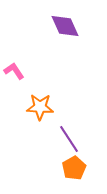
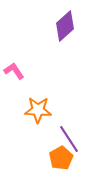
purple diamond: rotated 72 degrees clockwise
orange star: moved 2 px left, 3 px down
orange pentagon: moved 13 px left, 10 px up
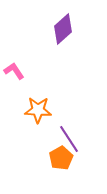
purple diamond: moved 2 px left, 3 px down
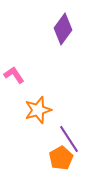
purple diamond: rotated 12 degrees counterclockwise
pink L-shape: moved 4 px down
orange star: rotated 20 degrees counterclockwise
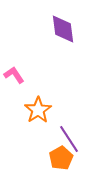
purple diamond: rotated 44 degrees counterclockwise
orange star: rotated 16 degrees counterclockwise
